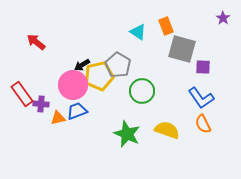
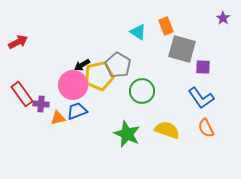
red arrow: moved 18 px left; rotated 114 degrees clockwise
orange semicircle: moved 3 px right, 4 px down
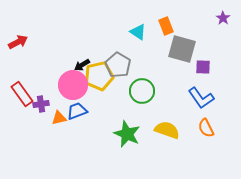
purple cross: rotated 14 degrees counterclockwise
orange triangle: moved 1 px right
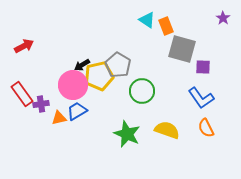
cyan triangle: moved 9 px right, 12 px up
red arrow: moved 6 px right, 4 px down
blue trapezoid: rotated 10 degrees counterclockwise
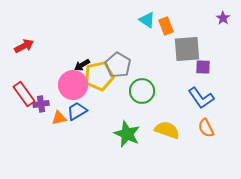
gray square: moved 5 px right; rotated 20 degrees counterclockwise
red rectangle: moved 2 px right
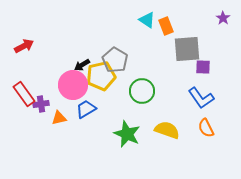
gray pentagon: moved 3 px left, 5 px up
yellow pentagon: moved 2 px right
blue trapezoid: moved 9 px right, 2 px up
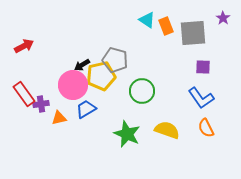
gray square: moved 6 px right, 16 px up
gray pentagon: rotated 15 degrees counterclockwise
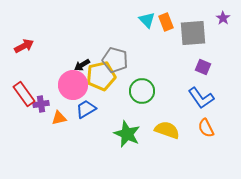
cyan triangle: rotated 12 degrees clockwise
orange rectangle: moved 4 px up
purple square: rotated 21 degrees clockwise
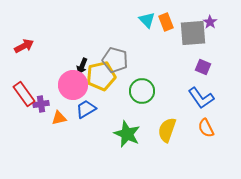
purple star: moved 13 px left, 4 px down
black arrow: moved 1 px down; rotated 35 degrees counterclockwise
yellow semicircle: rotated 90 degrees counterclockwise
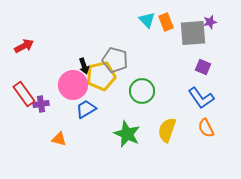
purple star: rotated 24 degrees clockwise
black arrow: moved 2 px right; rotated 42 degrees counterclockwise
orange triangle: moved 21 px down; rotated 28 degrees clockwise
